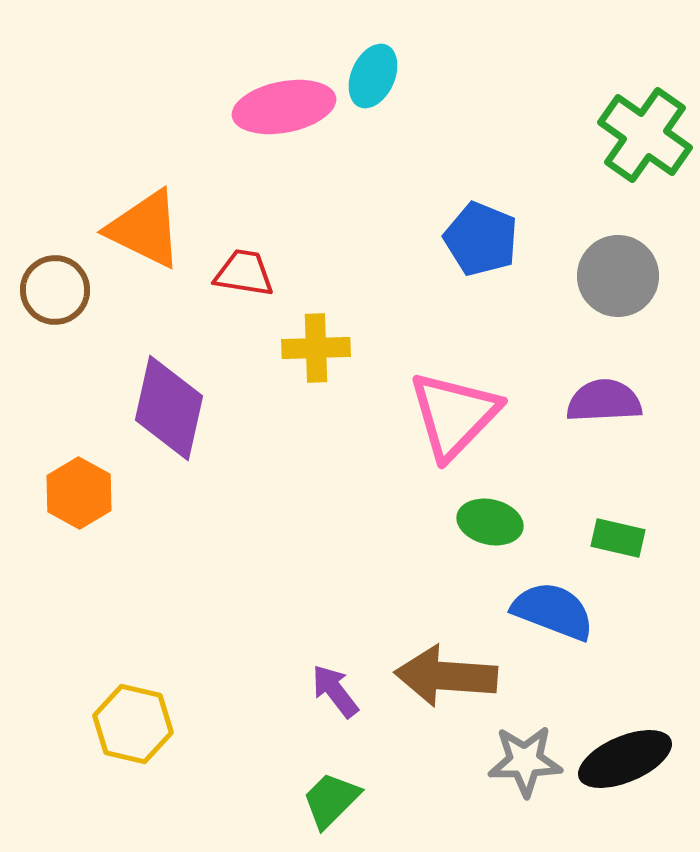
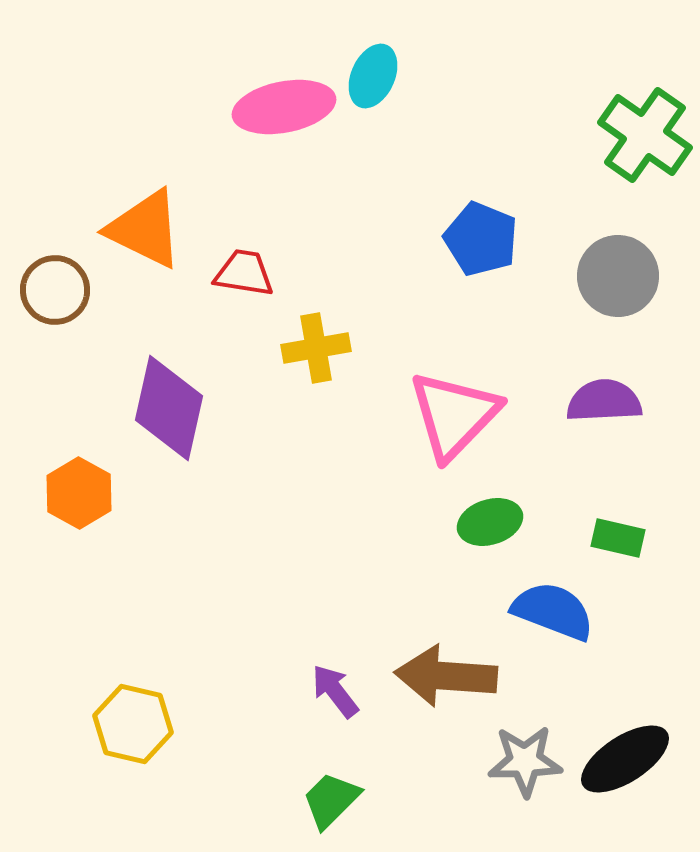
yellow cross: rotated 8 degrees counterclockwise
green ellipse: rotated 30 degrees counterclockwise
black ellipse: rotated 10 degrees counterclockwise
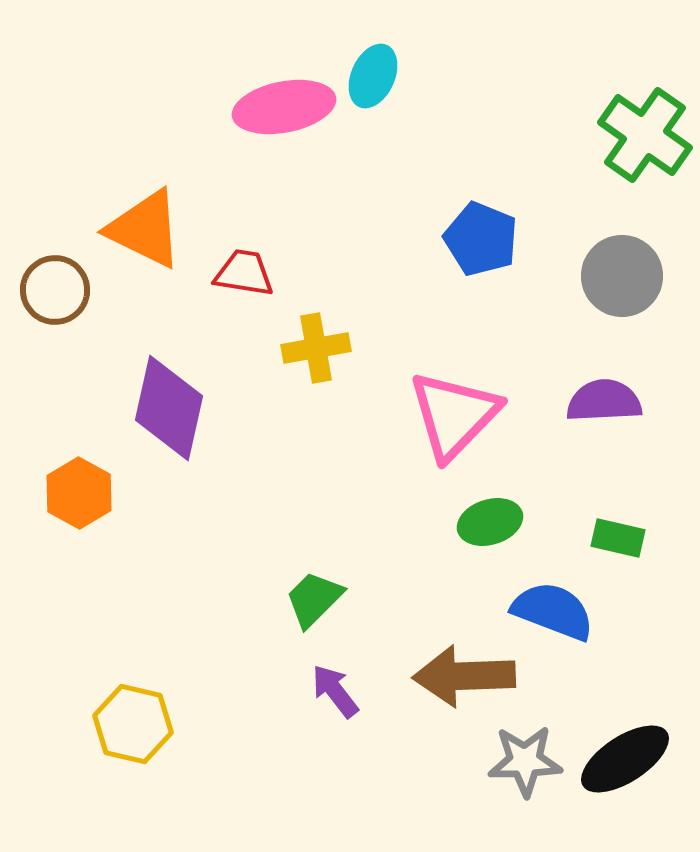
gray circle: moved 4 px right
brown arrow: moved 18 px right; rotated 6 degrees counterclockwise
green trapezoid: moved 17 px left, 201 px up
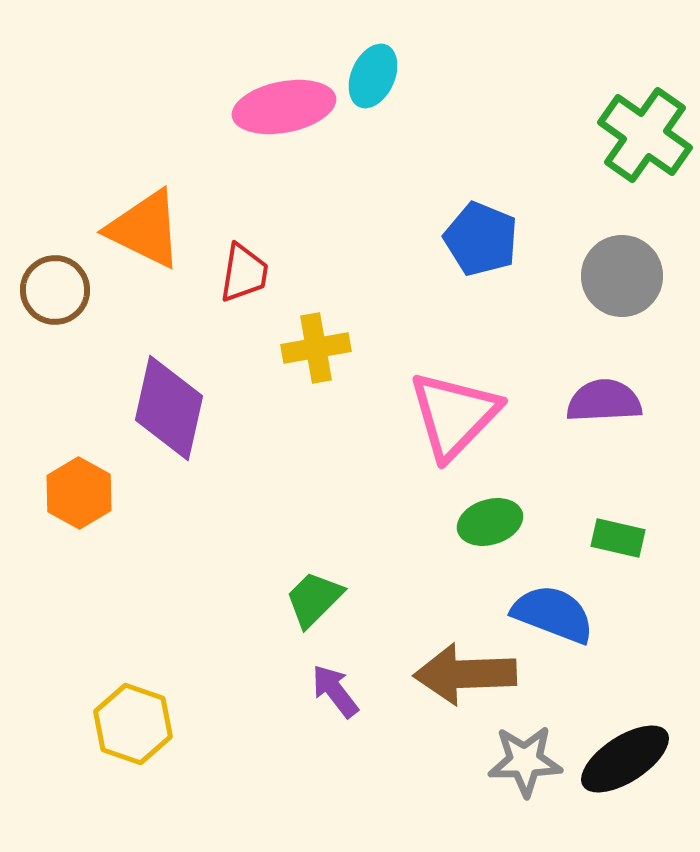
red trapezoid: rotated 90 degrees clockwise
blue semicircle: moved 3 px down
brown arrow: moved 1 px right, 2 px up
yellow hexagon: rotated 6 degrees clockwise
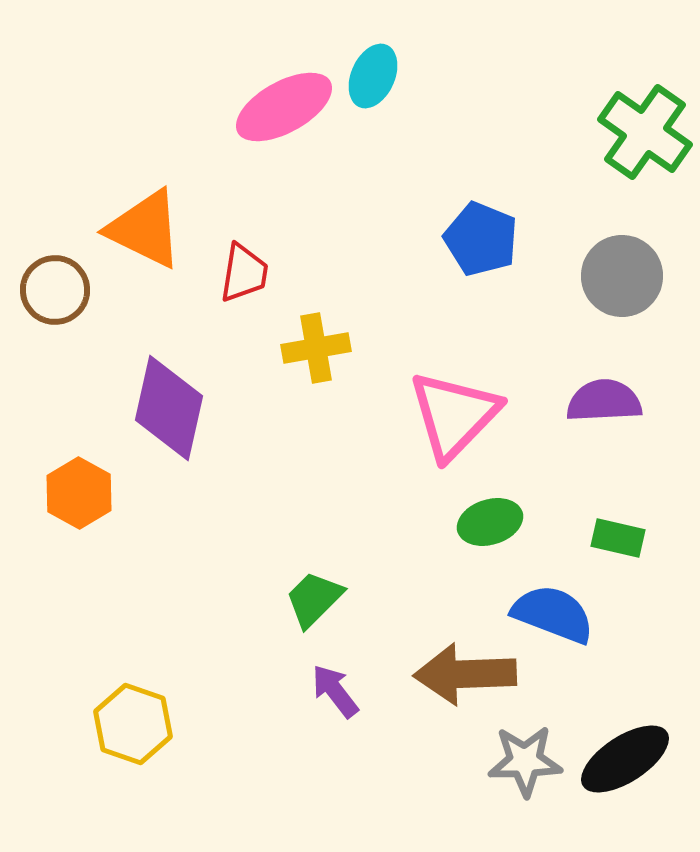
pink ellipse: rotated 18 degrees counterclockwise
green cross: moved 3 px up
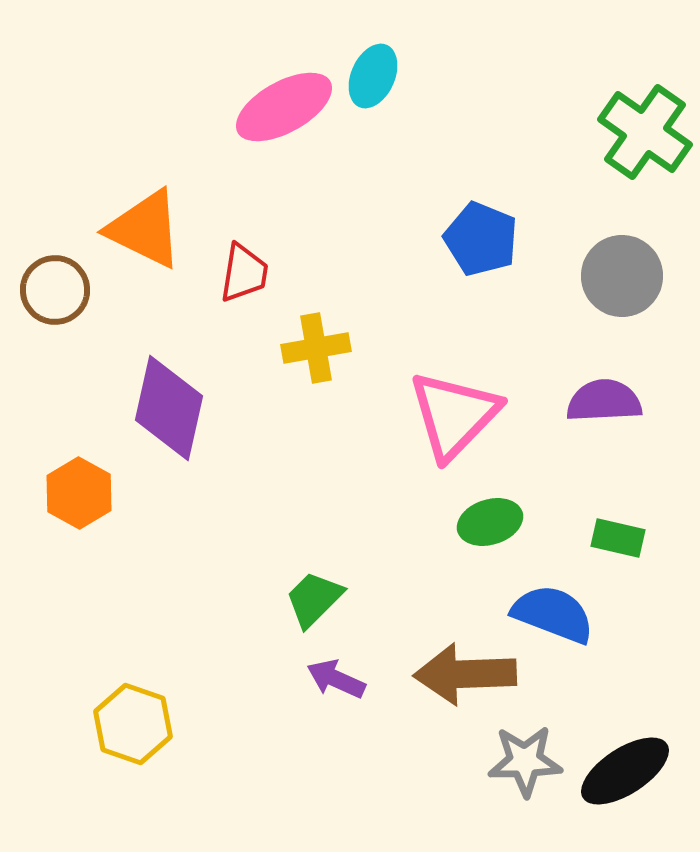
purple arrow: moved 1 px right, 12 px up; rotated 28 degrees counterclockwise
black ellipse: moved 12 px down
